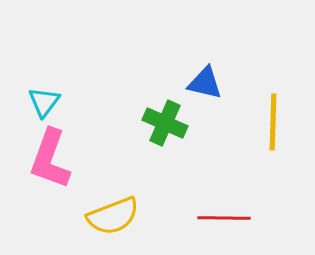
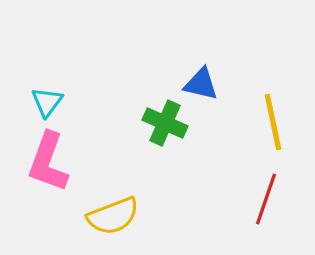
blue triangle: moved 4 px left, 1 px down
cyan triangle: moved 3 px right
yellow line: rotated 14 degrees counterclockwise
pink L-shape: moved 2 px left, 3 px down
red line: moved 42 px right, 19 px up; rotated 72 degrees counterclockwise
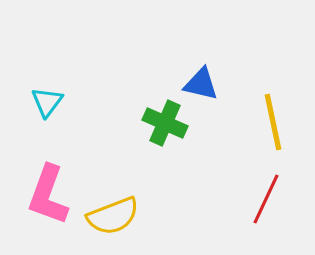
pink L-shape: moved 33 px down
red line: rotated 6 degrees clockwise
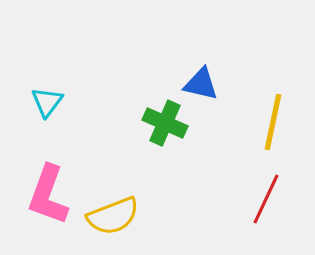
yellow line: rotated 24 degrees clockwise
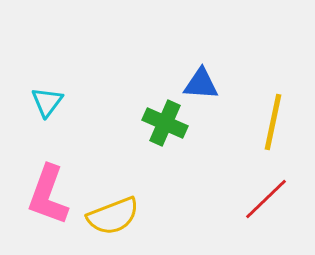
blue triangle: rotated 9 degrees counterclockwise
red line: rotated 21 degrees clockwise
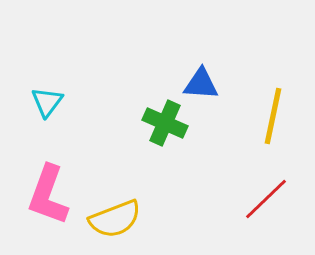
yellow line: moved 6 px up
yellow semicircle: moved 2 px right, 3 px down
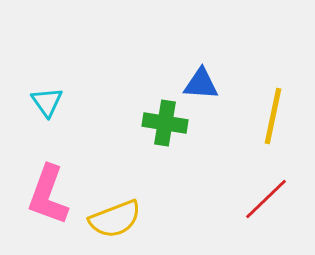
cyan triangle: rotated 12 degrees counterclockwise
green cross: rotated 15 degrees counterclockwise
